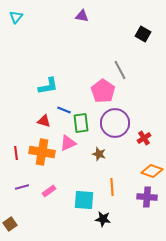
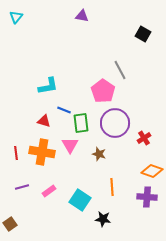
pink triangle: moved 2 px right, 2 px down; rotated 36 degrees counterclockwise
cyan square: moved 4 px left; rotated 30 degrees clockwise
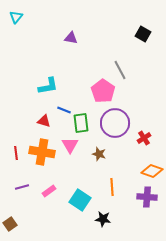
purple triangle: moved 11 px left, 22 px down
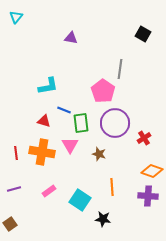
gray line: moved 1 px up; rotated 36 degrees clockwise
purple line: moved 8 px left, 2 px down
purple cross: moved 1 px right, 1 px up
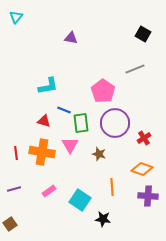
gray line: moved 15 px right; rotated 60 degrees clockwise
orange diamond: moved 10 px left, 2 px up
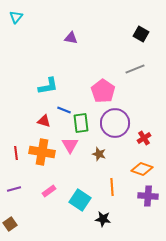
black square: moved 2 px left
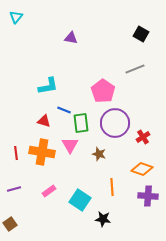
red cross: moved 1 px left, 1 px up
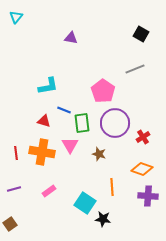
green rectangle: moved 1 px right
cyan square: moved 5 px right, 3 px down
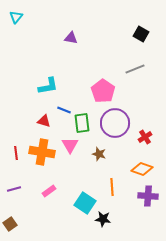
red cross: moved 2 px right
